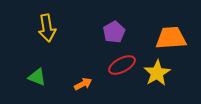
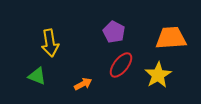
yellow arrow: moved 3 px right, 15 px down
purple pentagon: rotated 15 degrees counterclockwise
red ellipse: moved 1 px left; rotated 24 degrees counterclockwise
yellow star: moved 1 px right, 2 px down
green triangle: moved 1 px up
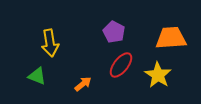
yellow star: rotated 8 degrees counterclockwise
orange arrow: rotated 12 degrees counterclockwise
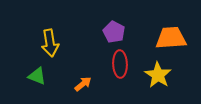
red ellipse: moved 1 px left, 1 px up; rotated 40 degrees counterclockwise
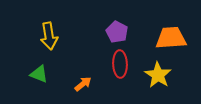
purple pentagon: moved 3 px right
yellow arrow: moved 1 px left, 7 px up
green triangle: moved 2 px right, 2 px up
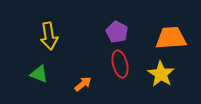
red ellipse: rotated 12 degrees counterclockwise
yellow star: moved 3 px right, 1 px up
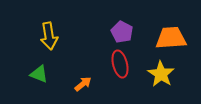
purple pentagon: moved 5 px right
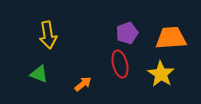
purple pentagon: moved 5 px right, 1 px down; rotated 25 degrees clockwise
yellow arrow: moved 1 px left, 1 px up
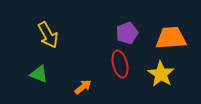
yellow arrow: rotated 20 degrees counterclockwise
orange arrow: moved 3 px down
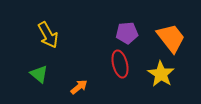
purple pentagon: rotated 15 degrees clockwise
orange trapezoid: rotated 56 degrees clockwise
green triangle: rotated 18 degrees clockwise
orange arrow: moved 4 px left
